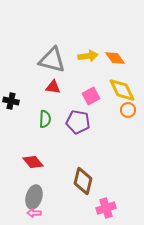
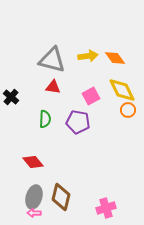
black cross: moved 4 px up; rotated 28 degrees clockwise
brown diamond: moved 22 px left, 16 px down
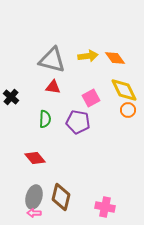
yellow diamond: moved 2 px right
pink square: moved 2 px down
red diamond: moved 2 px right, 4 px up
pink cross: moved 1 px left, 1 px up; rotated 30 degrees clockwise
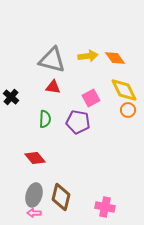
gray ellipse: moved 2 px up
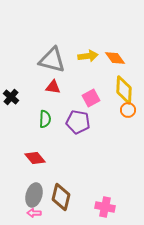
yellow diamond: rotated 28 degrees clockwise
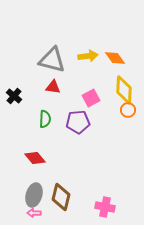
black cross: moved 3 px right, 1 px up
purple pentagon: rotated 15 degrees counterclockwise
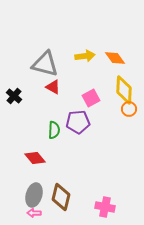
yellow arrow: moved 3 px left
gray triangle: moved 7 px left, 4 px down
red triangle: rotated 21 degrees clockwise
orange circle: moved 1 px right, 1 px up
green semicircle: moved 9 px right, 11 px down
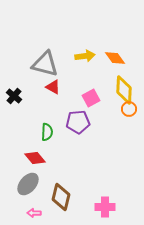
green semicircle: moved 7 px left, 2 px down
gray ellipse: moved 6 px left, 11 px up; rotated 25 degrees clockwise
pink cross: rotated 12 degrees counterclockwise
